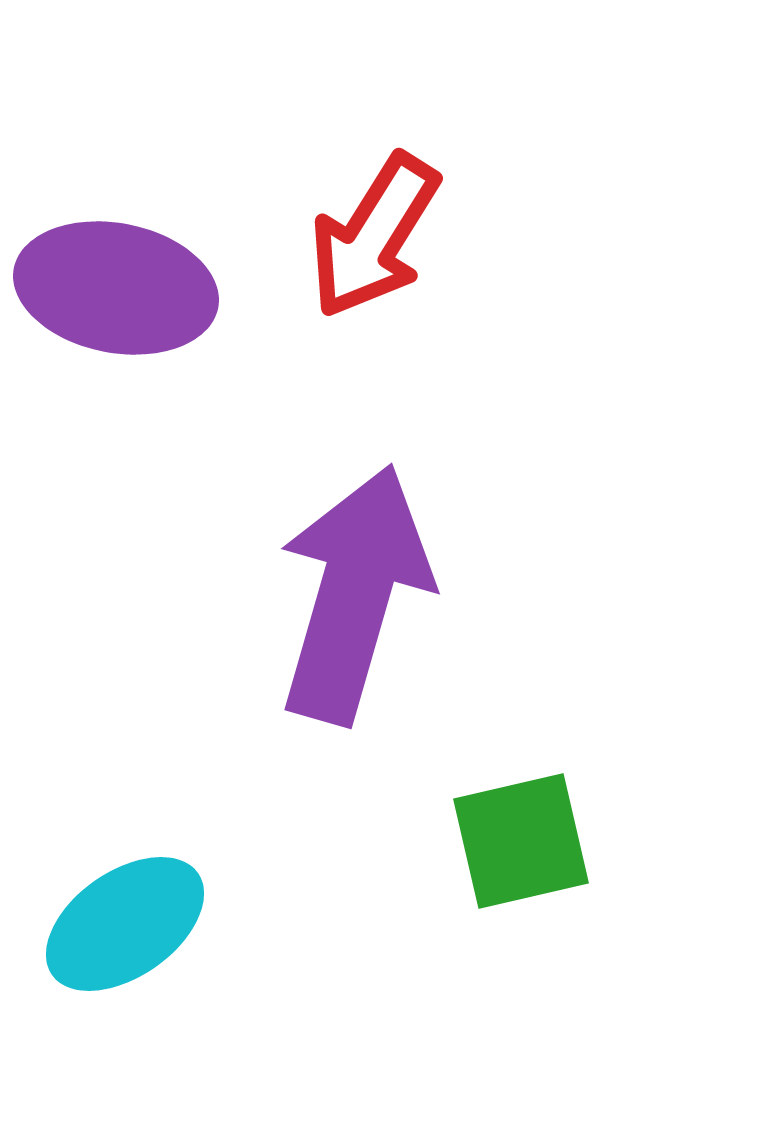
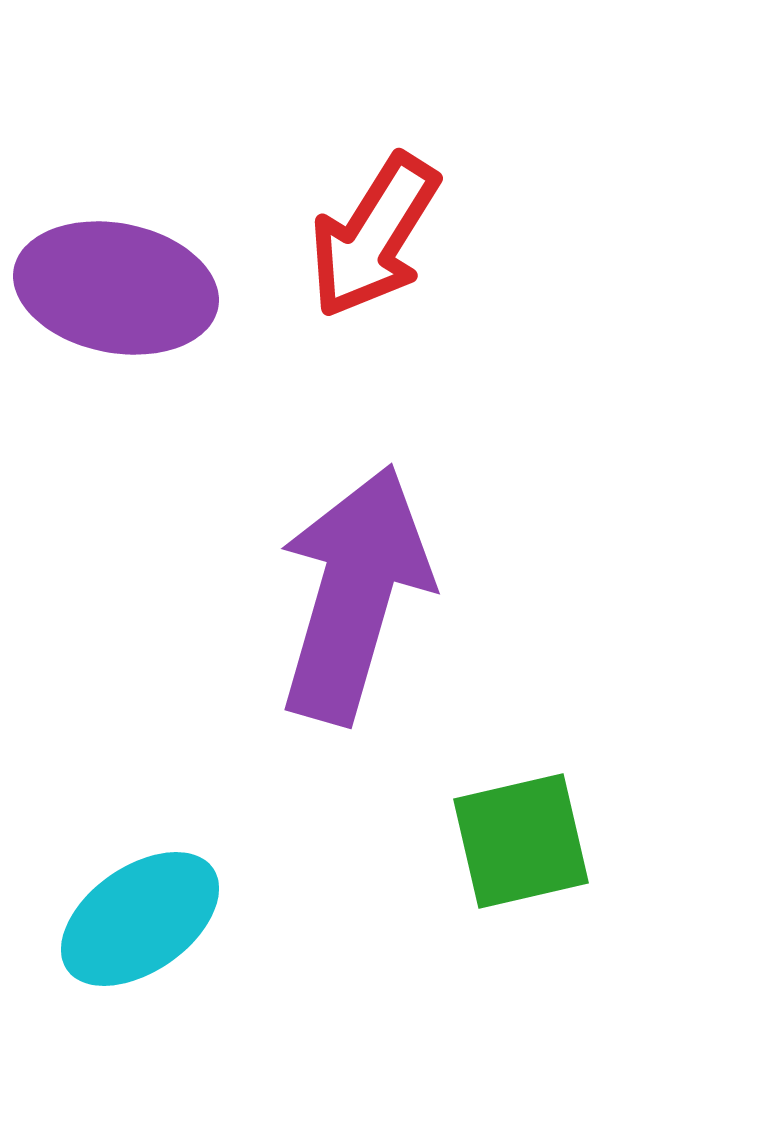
cyan ellipse: moved 15 px right, 5 px up
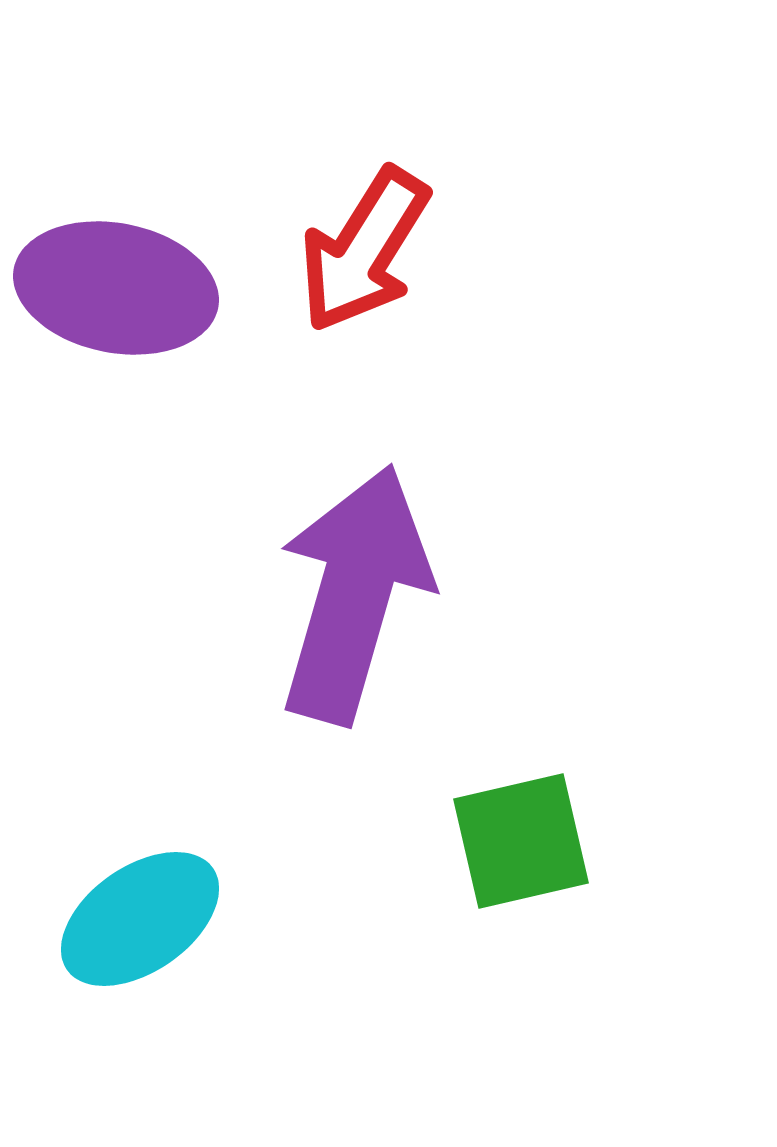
red arrow: moved 10 px left, 14 px down
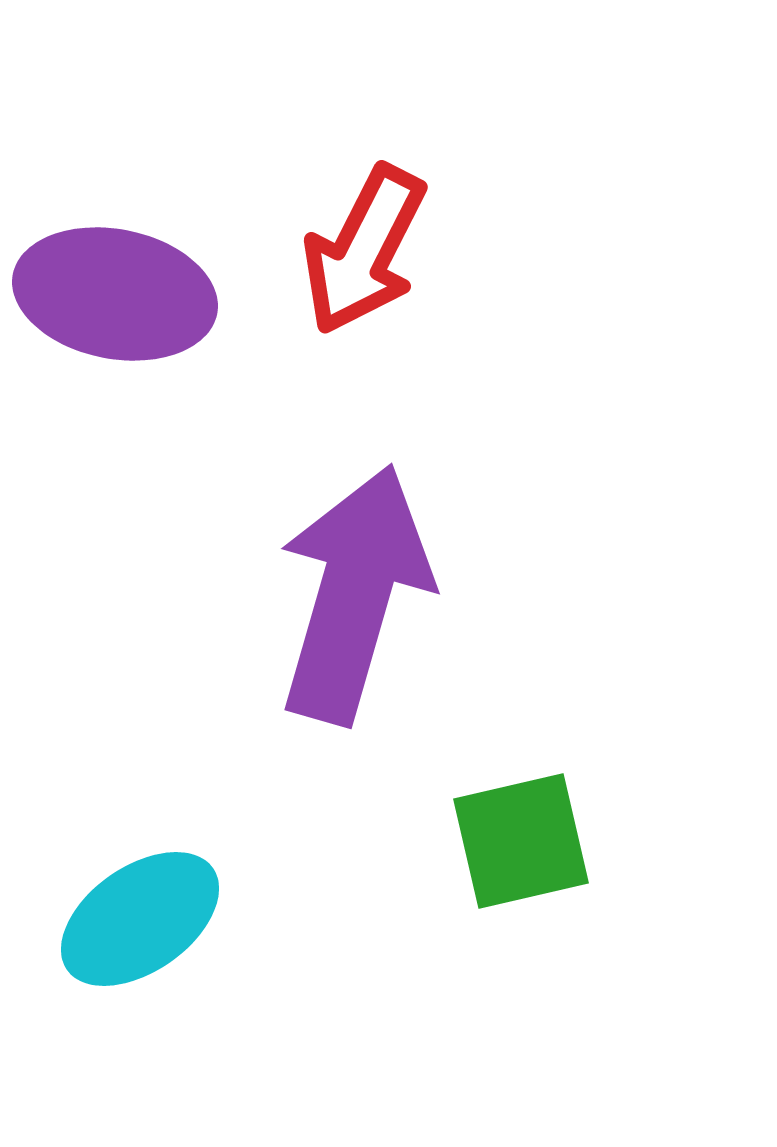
red arrow: rotated 5 degrees counterclockwise
purple ellipse: moved 1 px left, 6 px down
